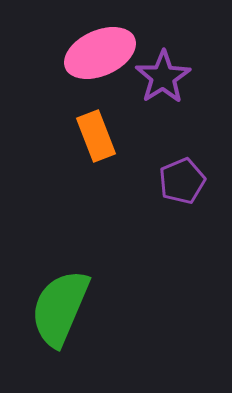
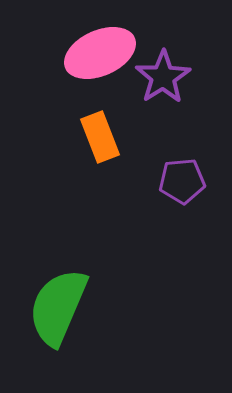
orange rectangle: moved 4 px right, 1 px down
purple pentagon: rotated 18 degrees clockwise
green semicircle: moved 2 px left, 1 px up
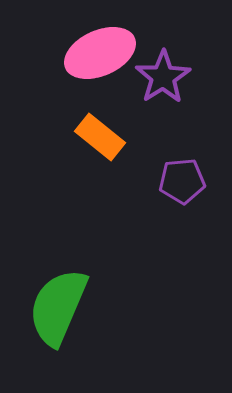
orange rectangle: rotated 30 degrees counterclockwise
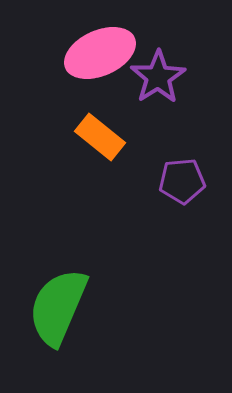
purple star: moved 5 px left
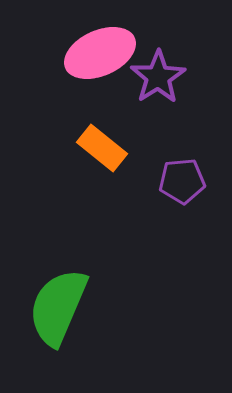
orange rectangle: moved 2 px right, 11 px down
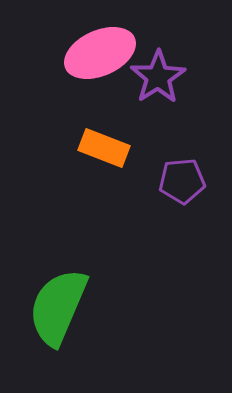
orange rectangle: moved 2 px right; rotated 18 degrees counterclockwise
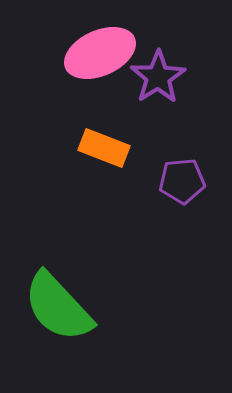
green semicircle: rotated 66 degrees counterclockwise
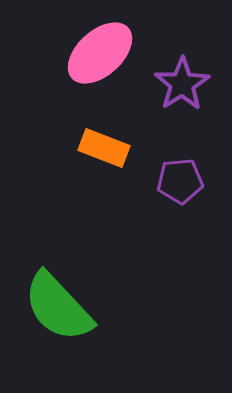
pink ellipse: rotated 18 degrees counterclockwise
purple star: moved 24 px right, 7 px down
purple pentagon: moved 2 px left
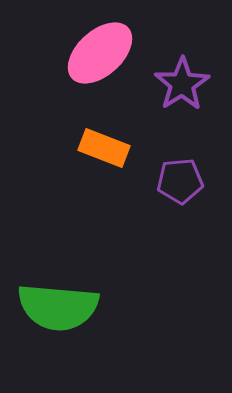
green semicircle: rotated 42 degrees counterclockwise
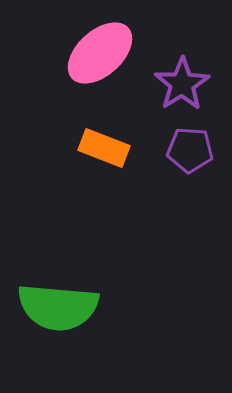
purple pentagon: moved 10 px right, 31 px up; rotated 9 degrees clockwise
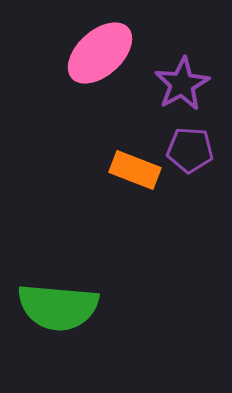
purple star: rotated 4 degrees clockwise
orange rectangle: moved 31 px right, 22 px down
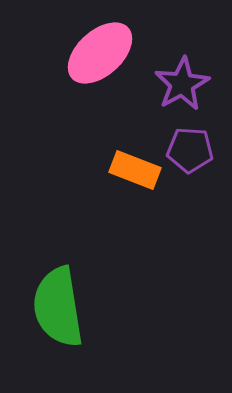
green semicircle: rotated 76 degrees clockwise
